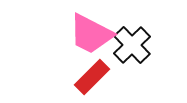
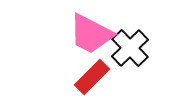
black cross: moved 2 px left, 3 px down
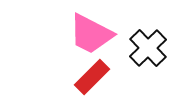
black cross: moved 18 px right
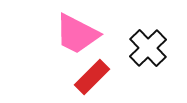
pink trapezoid: moved 14 px left
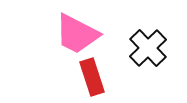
red rectangle: rotated 63 degrees counterclockwise
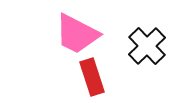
black cross: moved 1 px left, 2 px up
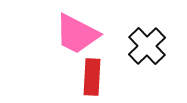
red rectangle: rotated 21 degrees clockwise
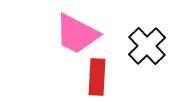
red rectangle: moved 5 px right
